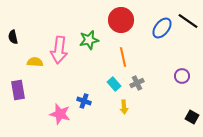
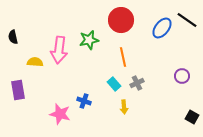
black line: moved 1 px left, 1 px up
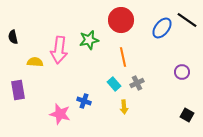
purple circle: moved 4 px up
black square: moved 5 px left, 2 px up
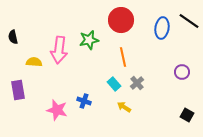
black line: moved 2 px right, 1 px down
blue ellipse: rotated 30 degrees counterclockwise
yellow semicircle: moved 1 px left
gray cross: rotated 16 degrees counterclockwise
yellow arrow: rotated 128 degrees clockwise
pink star: moved 3 px left, 4 px up
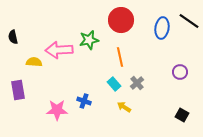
pink arrow: rotated 80 degrees clockwise
orange line: moved 3 px left
purple circle: moved 2 px left
pink star: rotated 15 degrees counterclockwise
black square: moved 5 px left
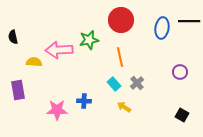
black line: rotated 35 degrees counterclockwise
blue cross: rotated 16 degrees counterclockwise
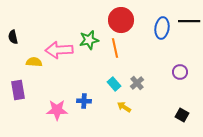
orange line: moved 5 px left, 9 px up
